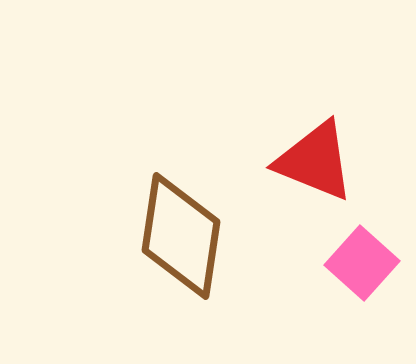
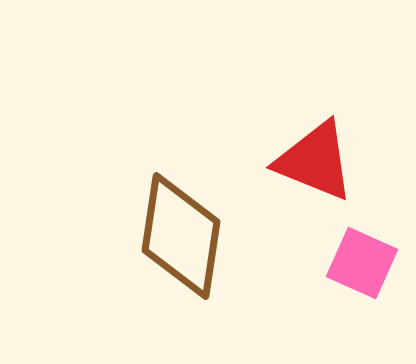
pink square: rotated 18 degrees counterclockwise
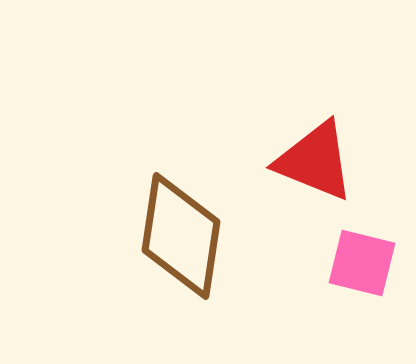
pink square: rotated 10 degrees counterclockwise
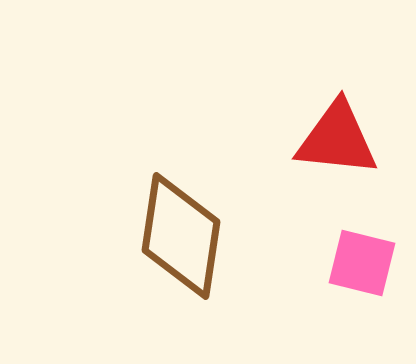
red triangle: moved 22 px right, 22 px up; rotated 16 degrees counterclockwise
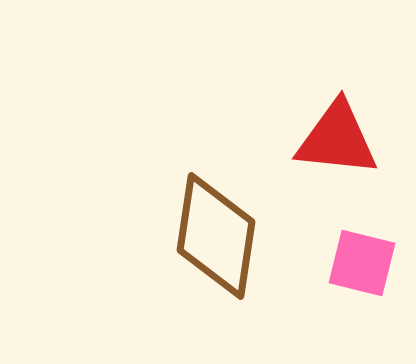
brown diamond: moved 35 px right
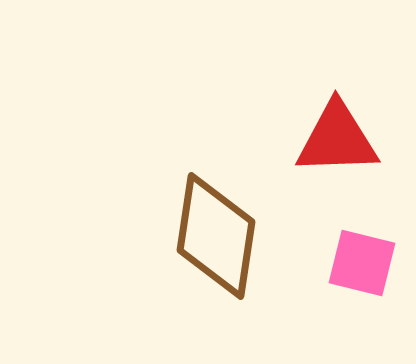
red triangle: rotated 8 degrees counterclockwise
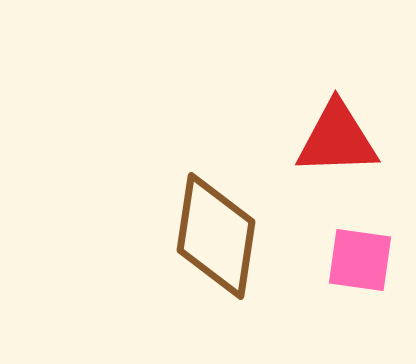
pink square: moved 2 px left, 3 px up; rotated 6 degrees counterclockwise
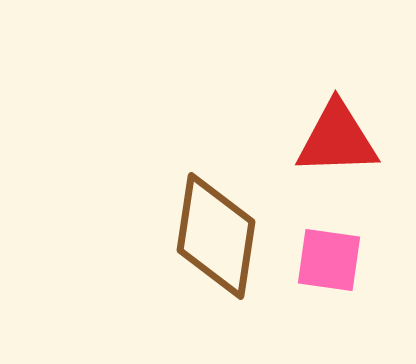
pink square: moved 31 px left
